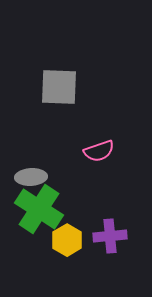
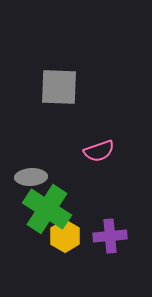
green cross: moved 8 px right
yellow hexagon: moved 2 px left, 4 px up
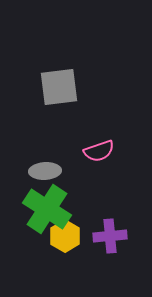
gray square: rotated 9 degrees counterclockwise
gray ellipse: moved 14 px right, 6 px up
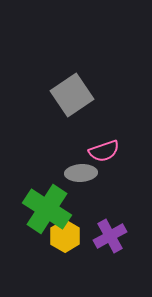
gray square: moved 13 px right, 8 px down; rotated 27 degrees counterclockwise
pink semicircle: moved 5 px right
gray ellipse: moved 36 px right, 2 px down
purple cross: rotated 24 degrees counterclockwise
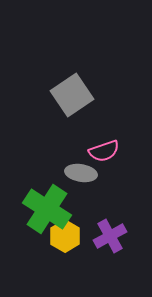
gray ellipse: rotated 12 degrees clockwise
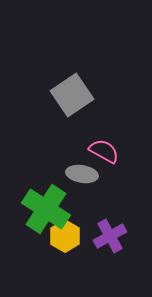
pink semicircle: rotated 132 degrees counterclockwise
gray ellipse: moved 1 px right, 1 px down
green cross: moved 1 px left
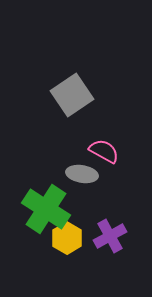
yellow hexagon: moved 2 px right, 2 px down
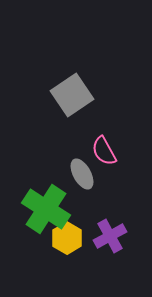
pink semicircle: rotated 148 degrees counterclockwise
gray ellipse: rotated 52 degrees clockwise
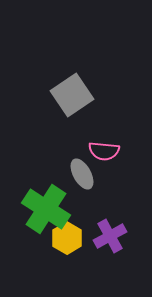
pink semicircle: rotated 56 degrees counterclockwise
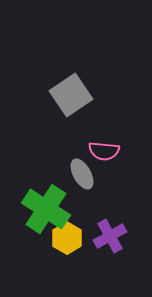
gray square: moved 1 px left
